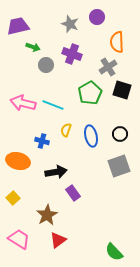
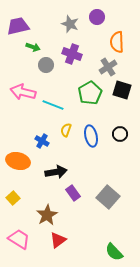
pink arrow: moved 11 px up
blue cross: rotated 16 degrees clockwise
gray square: moved 11 px left, 31 px down; rotated 30 degrees counterclockwise
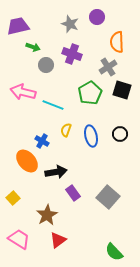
orange ellipse: moved 9 px right; rotated 35 degrees clockwise
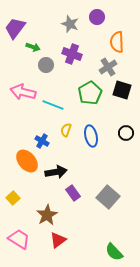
purple trapezoid: moved 3 px left, 2 px down; rotated 40 degrees counterclockwise
black circle: moved 6 px right, 1 px up
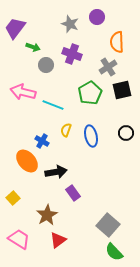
black square: rotated 30 degrees counterclockwise
gray square: moved 28 px down
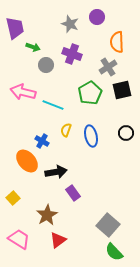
purple trapezoid: rotated 130 degrees clockwise
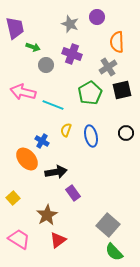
orange ellipse: moved 2 px up
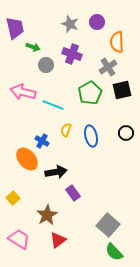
purple circle: moved 5 px down
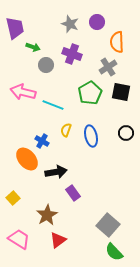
black square: moved 1 px left, 2 px down; rotated 24 degrees clockwise
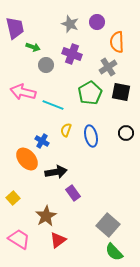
brown star: moved 1 px left, 1 px down
